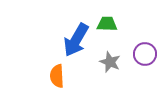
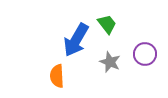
green trapezoid: rotated 50 degrees clockwise
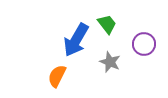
purple circle: moved 1 px left, 10 px up
orange semicircle: rotated 30 degrees clockwise
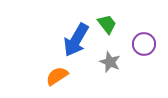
orange semicircle: rotated 30 degrees clockwise
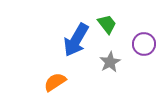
gray star: rotated 20 degrees clockwise
orange semicircle: moved 2 px left, 6 px down
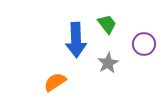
blue arrow: rotated 32 degrees counterclockwise
gray star: moved 2 px left, 1 px down
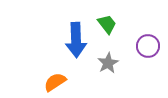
purple circle: moved 4 px right, 2 px down
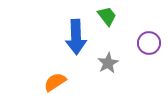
green trapezoid: moved 8 px up
blue arrow: moved 3 px up
purple circle: moved 1 px right, 3 px up
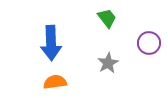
green trapezoid: moved 2 px down
blue arrow: moved 25 px left, 6 px down
orange semicircle: rotated 25 degrees clockwise
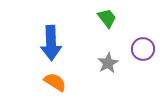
purple circle: moved 6 px left, 6 px down
orange semicircle: rotated 40 degrees clockwise
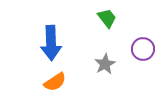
gray star: moved 3 px left, 1 px down
orange semicircle: rotated 115 degrees clockwise
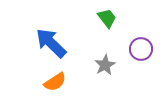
blue arrow: rotated 136 degrees clockwise
purple circle: moved 2 px left
gray star: moved 1 px down
